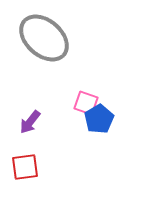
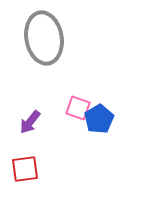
gray ellipse: rotated 39 degrees clockwise
pink square: moved 8 px left, 5 px down
red square: moved 2 px down
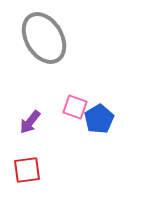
gray ellipse: rotated 21 degrees counterclockwise
pink square: moved 3 px left, 1 px up
red square: moved 2 px right, 1 px down
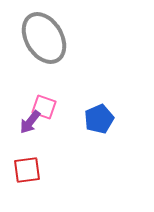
pink square: moved 31 px left
blue pentagon: rotated 8 degrees clockwise
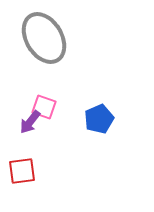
red square: moved 5 px left, 1 px down
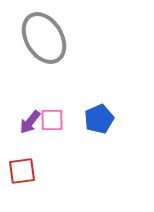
pink square: moved 8 px right, 13 px down; rotated 20 degrees counterclockwise
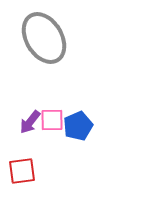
blue pentagon: moved 21 px left, 7 px down
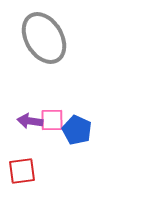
purple arrow: moved 1 px up; rotated 60 degrees clockwise
blue pentagon: moved 1 px left, 4 px down; rotated 24 degrees counterclockwise
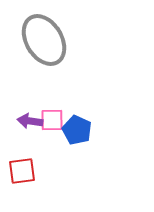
gray ellipse: moved 2 px down
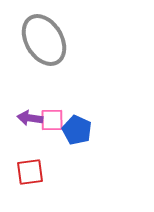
purple arrow: moved 3 px up
red square: moved 8 px right, 1 px down
